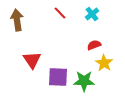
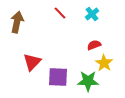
brown arrow: moved 2 px down; rotated 20 degrees clockwise
red triangle: moved 2 px down; rotated 18 degrees clockwise
green star: moved 4 px right
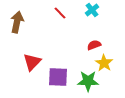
cyan cross: moved 4 px up
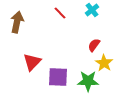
red semicircle: rotated 32 degrees counterclockwise
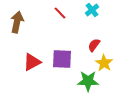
red triangle: rotated 18 degrees clockwise
purple square: moved 4 px right, 18 px up
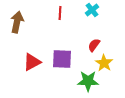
red line: rotated 48 degrees clockwise
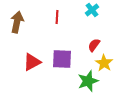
red line: moved 3 px left, 4 px down
green star: rotated 20 degrees counterclockwise
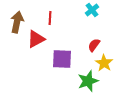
red line: moved 7 px left, 1 px down
red triangle: moved 4 px right, 23 px up
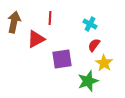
cyan cross: moved 2 px left, 14 px down; rotated 24 degrees counterclockwise
brown arrow: moved 3 px left
purple square: rotated 10 degrees counterclockwise
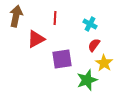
red line: moved 5 px right
brown arrow: moved 2 px right, 6 px up
green star: moved 1 px left, 1 px up
